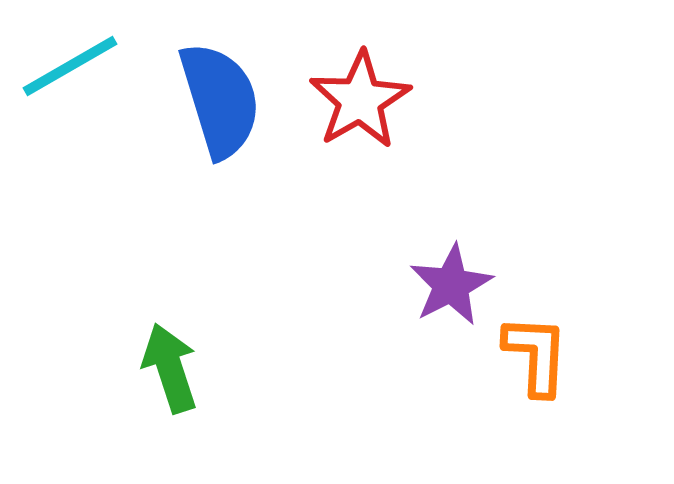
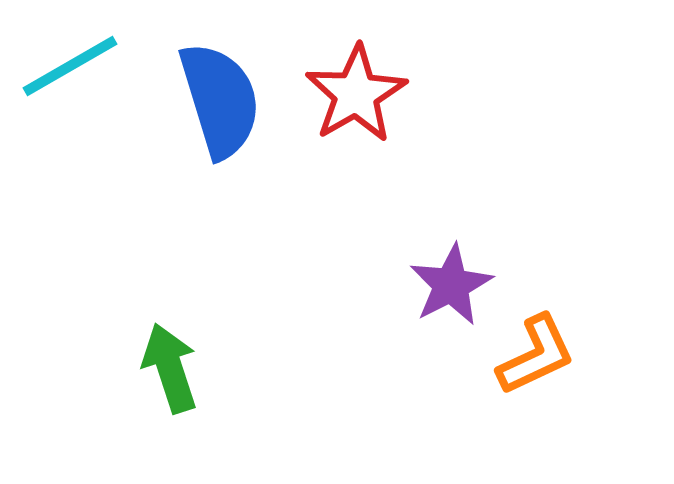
red star: moved 4 px left, 6 px up
orange L-shape: rotated 62 degrees clockwise
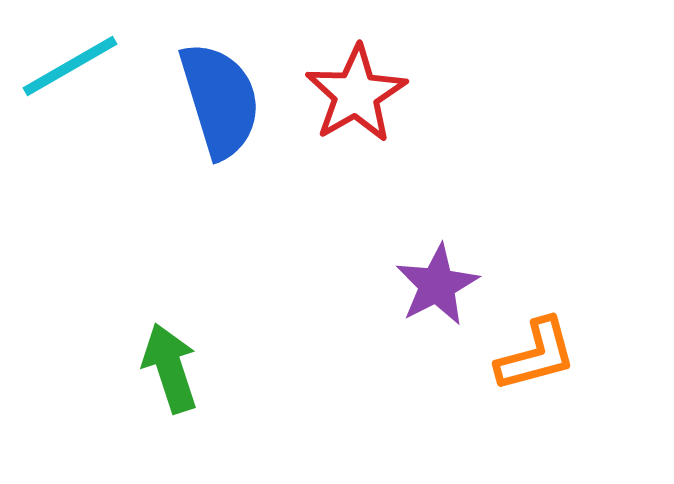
purple star: moved 14 px left
orange L-shape: rotated 10 degrees clockwise
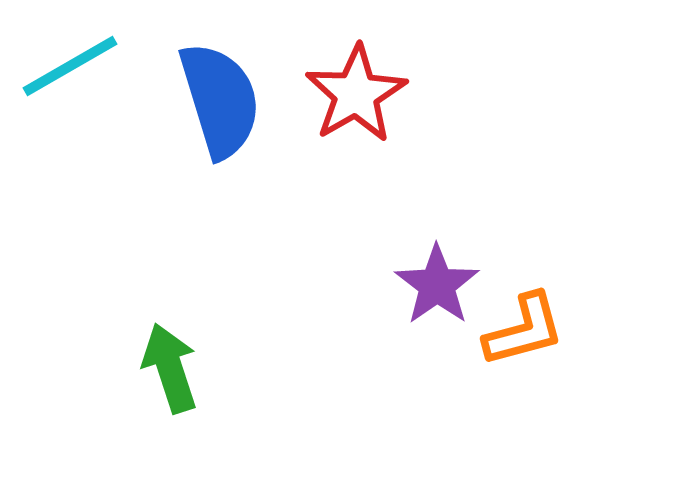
purple star: rotated 8 degrees counterclockwise
orange L-shape: moved 12 px left, 25 px up
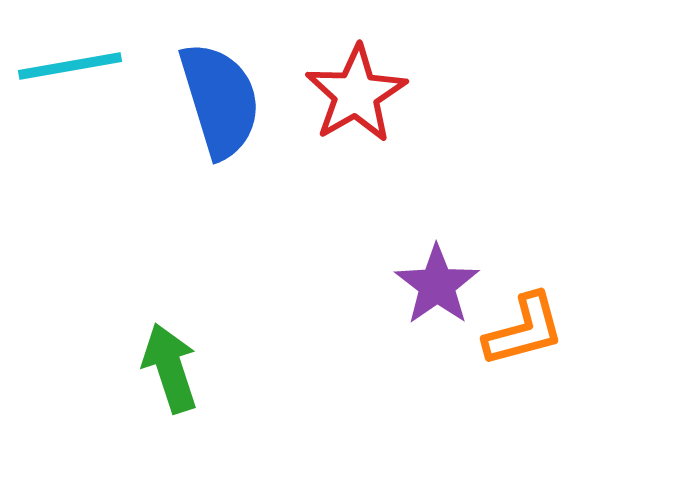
cyan line: rotated 20 degrees clockwise
